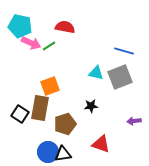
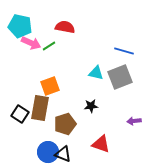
black triangle: rotated 30 degrees clockwise
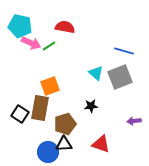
cyan triangle: rotated 28 degrees clockwise
black triangle: moved 1 px right, 10 px up; rotated 24 degrees counterclockwise
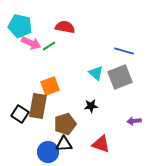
brown rectangle: moved 2 px left, 2 px up
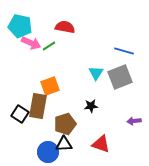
cyan triangle: rotated 21 degrees clockwise
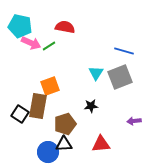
red triangle: rotated 24 degrees counterclockwise
